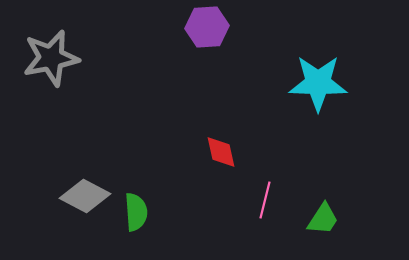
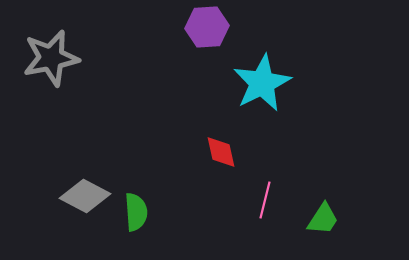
cyan star: moved 56 px left; rotated 28 degrees counterclockwise
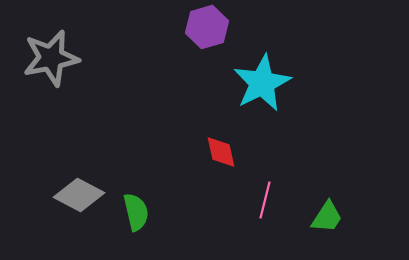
purple hexagon: rotated 12 degrees counterclockwise
gray diamond: moved 6 px left, 1 px up
green semicircle: rotated 9 degrees counterclockwise
green trapezoid: moved 4 px right, 2 px up
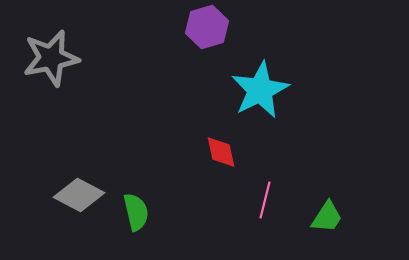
cyan star: moved 2 px left, 7 px down
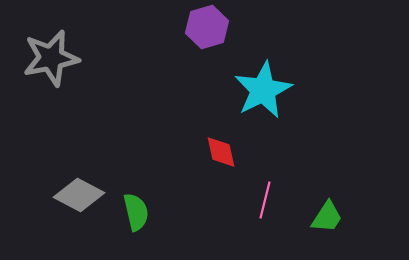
cyan star: moved 3 px right
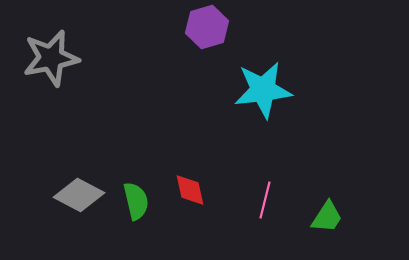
cyan star: rotated 20 degrees clockwise
red diamond: moved 31 px left, 38 px down
green semicircle: moved 11 px up
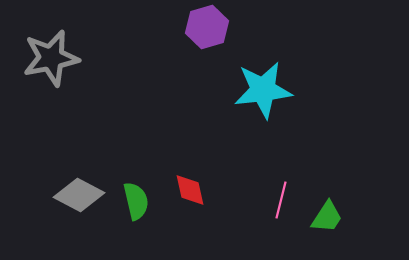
pink line: moved 16 px right
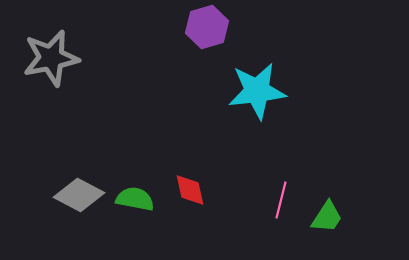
cyan star: moved 6 px left, 1 px down
green semicircle: moved 1 px left, 2 px up; rotated 66 degrees counterclockwise
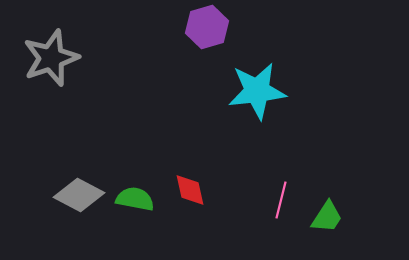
gray star: rotated 8 degrees counterclockwise
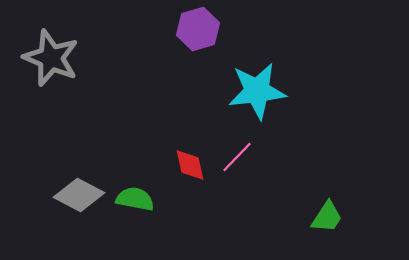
purple hexagon: moved 9 px left, 2 px down
gray star: rotated 30 degrees counterclockwise
red diamond: moved 25 px up
pink line: moved 44 px left, 43 px up; rotated 30 degrees clockwise
